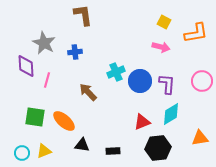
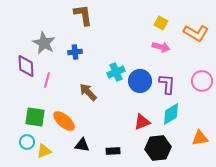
yellow square: moved 3 px left, 1 px down
orange L-shape: rotated 40 degrees clockwise
cyan circle: moved 5 px right, 11 px up
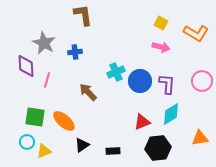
black triangle: rotated 42 degrees counterclockwise
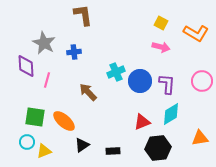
blue cross: moved 1 px left
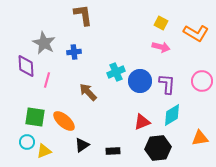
cyan diamond: moved 1 px right, 1 px down
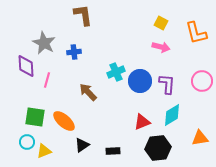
orange L-shape: rotated 45 degrees clockwise
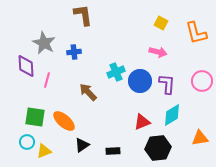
pink arrow: moved 3 px left, 5 px down
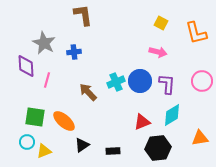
cyan cross: moved 10 px down
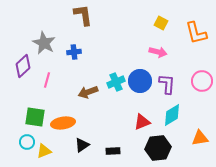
purple diamond: moved 3 px left; rotated 50 degrees clockwise
brown arrow: rotated 66 degrees counterclockwise
orange ellipse: moved 1 px left, 2 px down; rotated 50 degrees counterclockwise
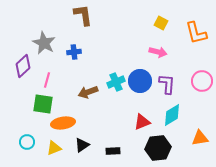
green square: moved 8 px right, 13 px up
yellow triangle: moved 10 px right, 3 px up
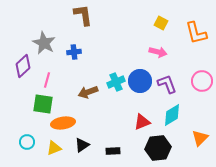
purple L-shape: rotated 25 degrees counterclockwise
orange triangle: rotated 36 degrees counterclockwise
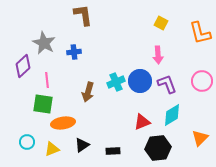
orange L-shape: moved 4 px right
pink arrow: moved 3 px down; rotated 72 degrees clockwise
pink line: rotated 21 degrees counterclockwise
brown arrow: rotated 54 degrees counterclockwise
yellow triangle: moved 2 px left, 1 px down
